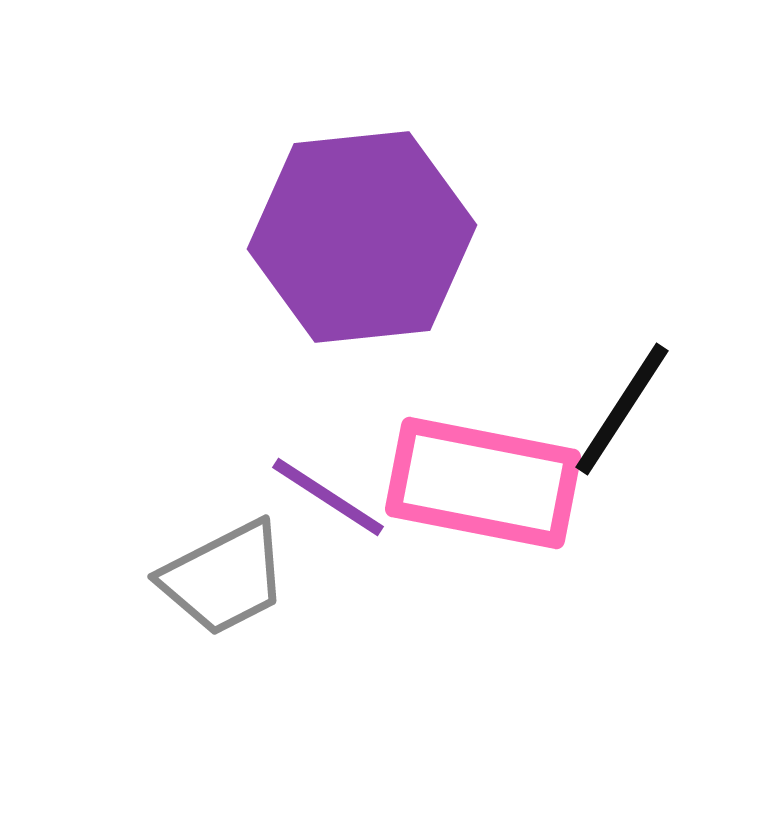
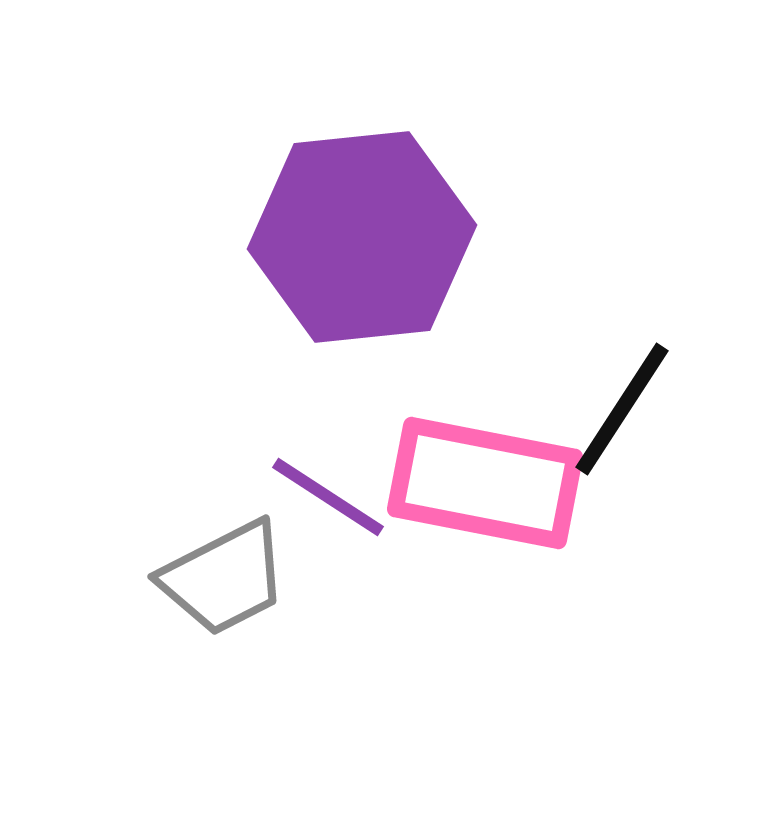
pink rectangle: moved 2 px right
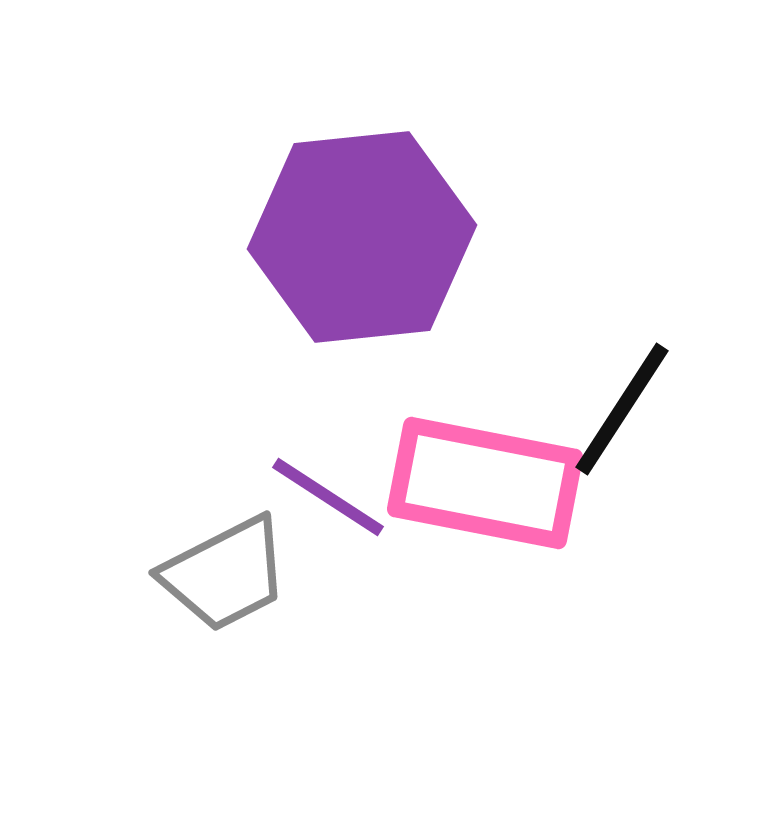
gray trapezoid: moved 1 px right, 4 px up
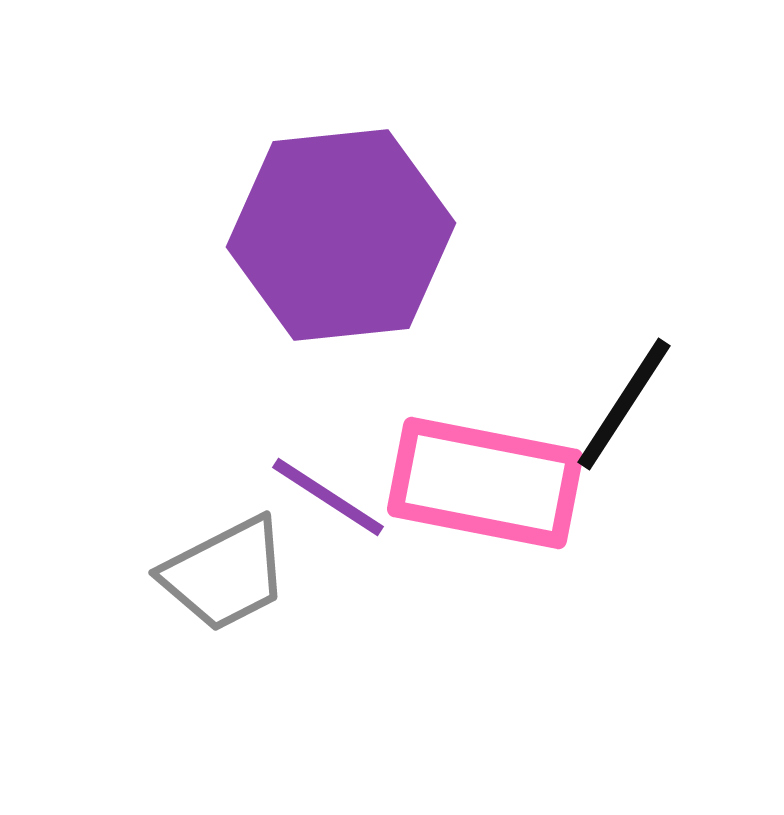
purple hexagon: moved 21 px left, 2 px up
black line: moved 2 px right, 5 px up
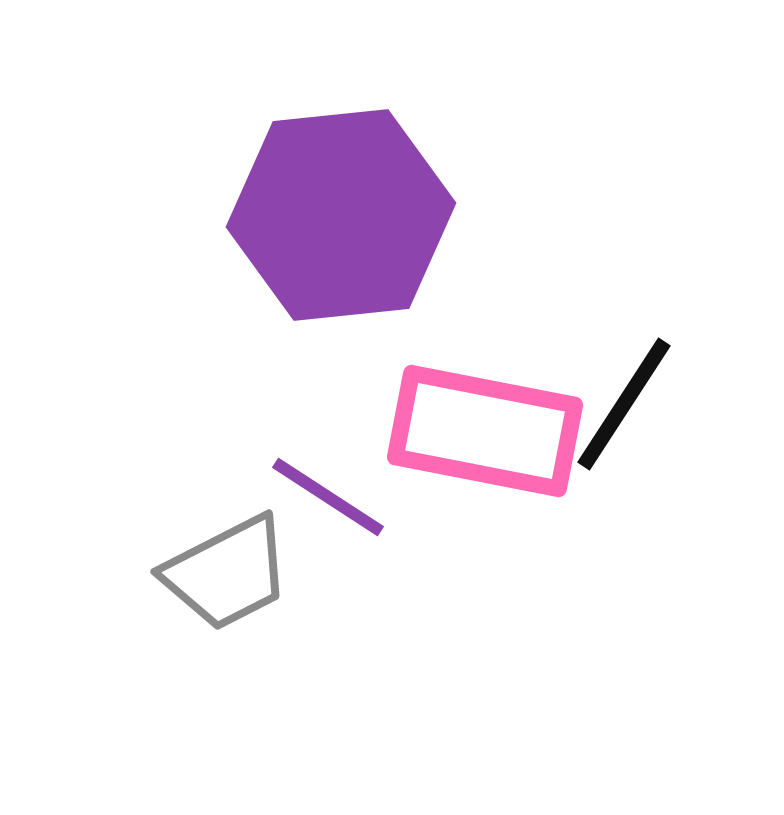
purple hexagon: moved 20 px up
pink rectangle: moved 52 px up
gray trapezoid: moved 2 px right, 1 px up
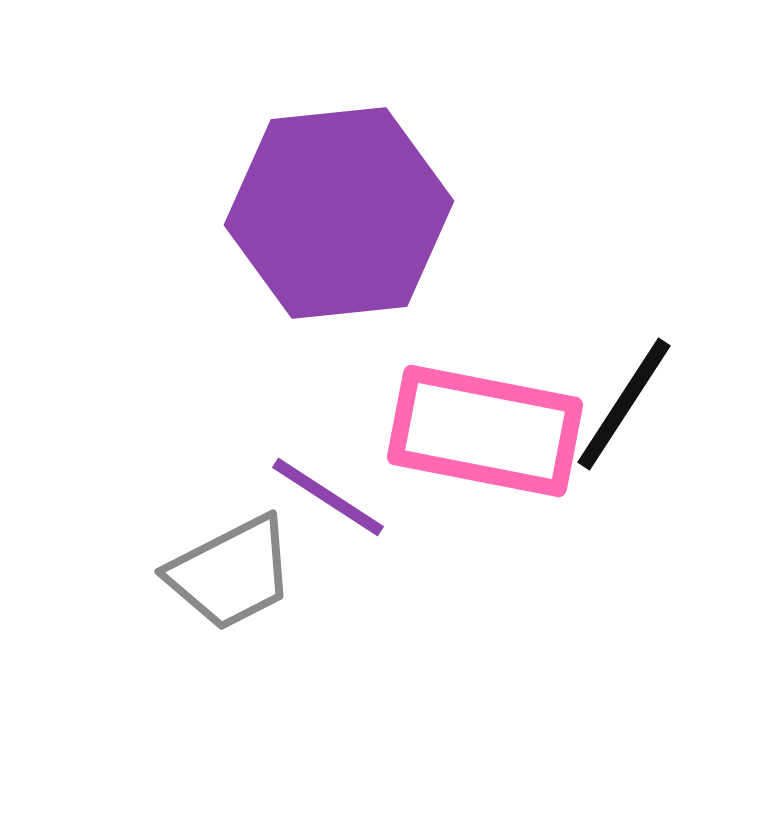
purple hexagon: moved 2 px left, 2 px up
gray trapezoid: moved 4 px right
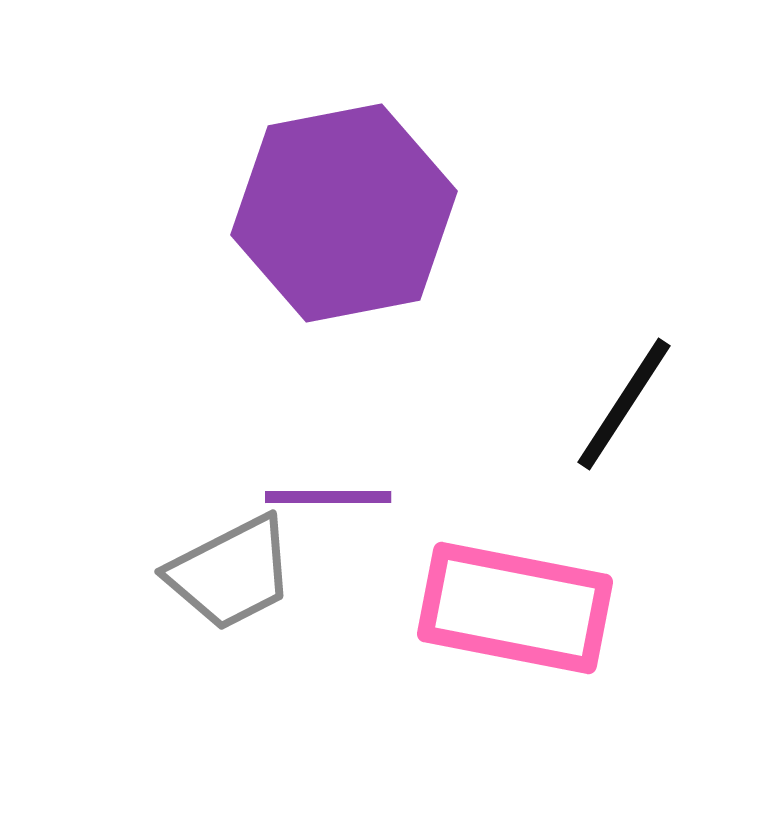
purple hexagon: moved 5 px right; rotated 5 degrees counterclockwise
pink rectangle: moved 30 px right, 177 px down
purple line: rotated 33 degrees counterclockwise
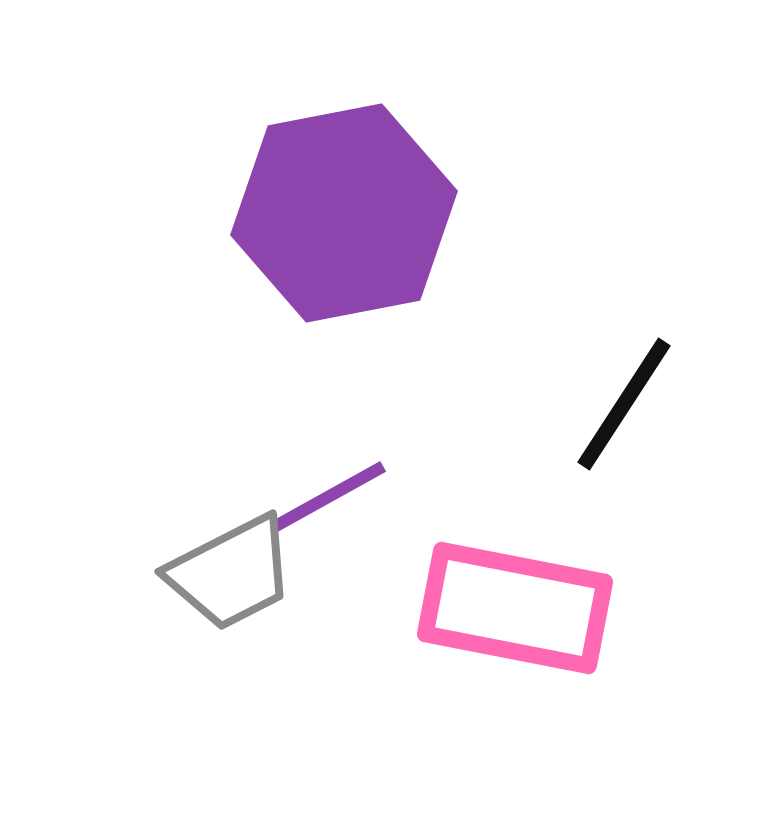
purple line: rotated 29 degrees counterclockwise
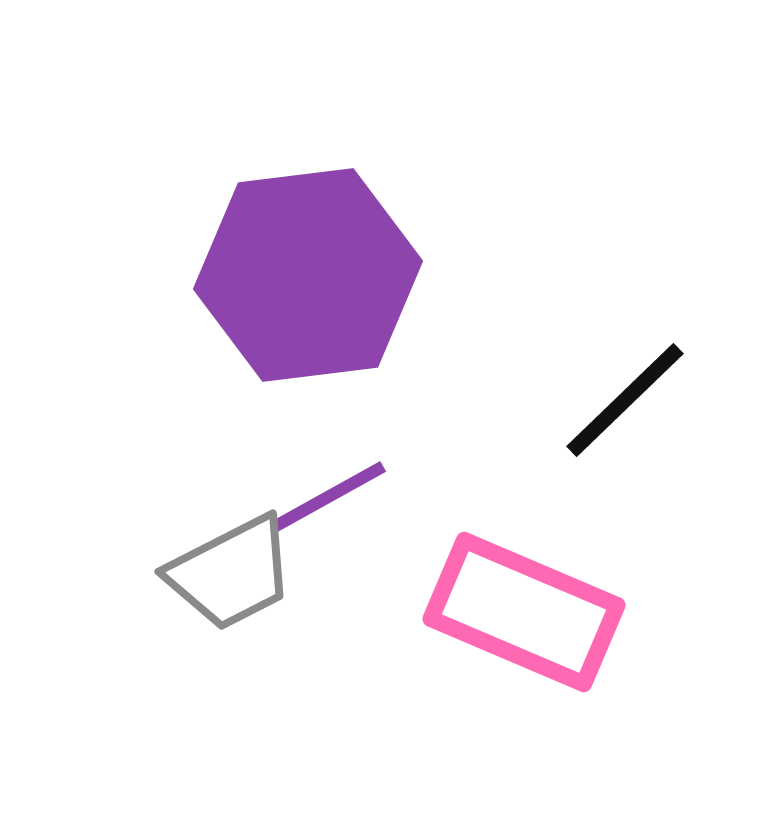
purple hexagon: moved 36 px left, 62 px down; rotated 4 degrees clockwise
black line: moved 1 px right, 4 px up; rotated 13 degrees clockwise
pink rectangle: moved 9 px right, 4 px down; rotated 12 degrees clockwise
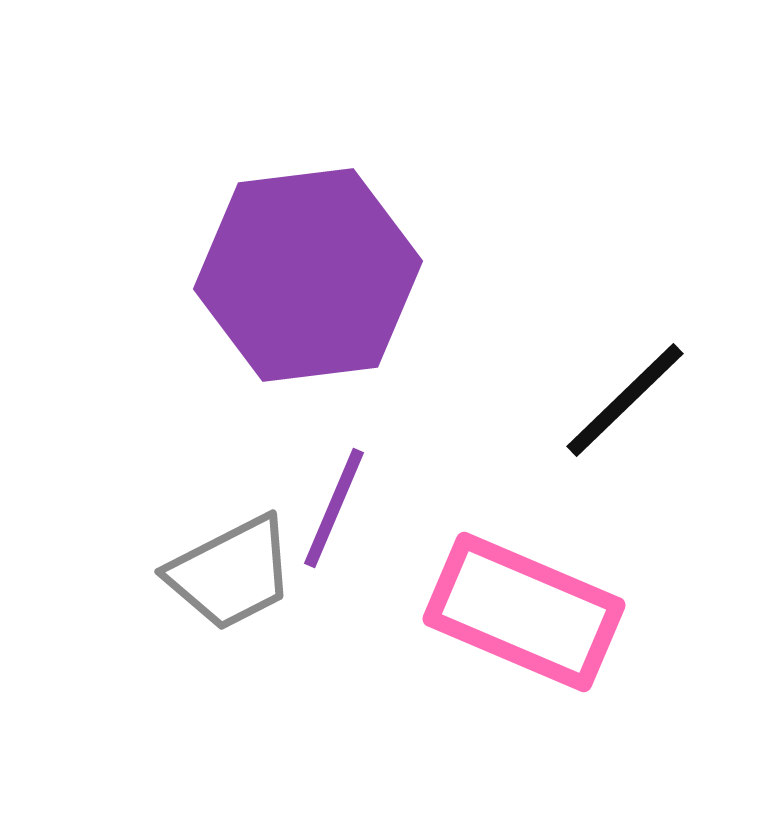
purple line: moved 6 px right, 11 px down; rotated 38 degrees counterclockwise
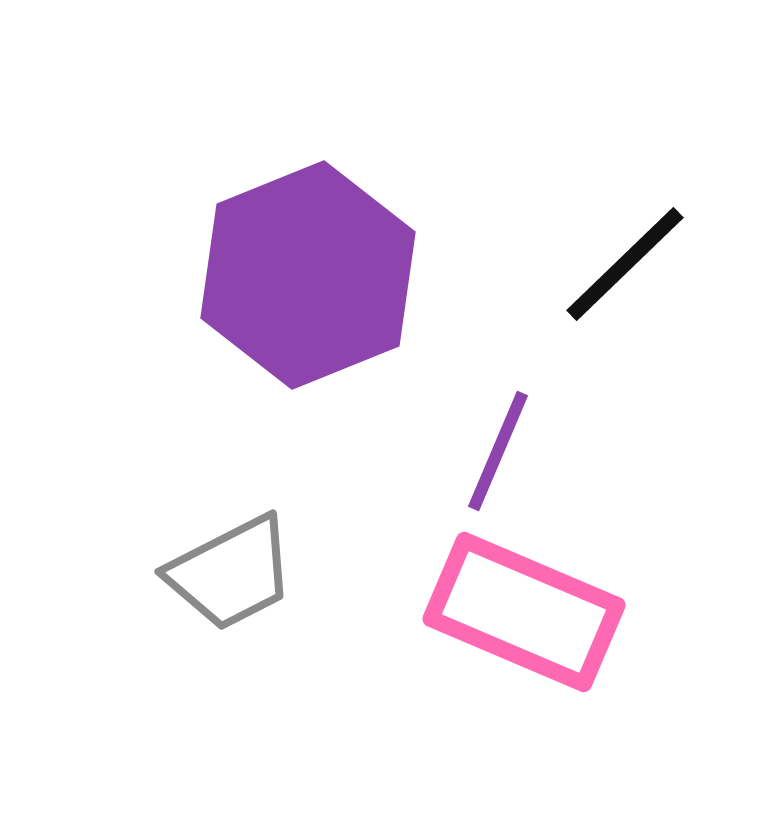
purple hexagon: rotated 15 degrees counterclockwise
black line: moved 136 px up
purple line: moved 164 px right, 57 px up
